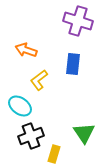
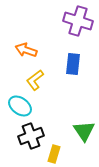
yellow L-shape: moved 4 px left
green triangle: moved 2 px up
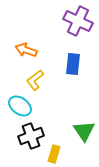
purple cross: rotated 8 degrees clockwise
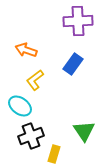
purple cross: rotated 28 degrees counterclockwise
blue rectangle: rotated 30 degrees clockwise
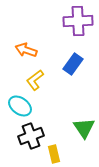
green triangle: moved 3 px up
yellow rectangle: rotated 30 degrees counterclockwise
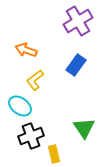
purple cross: rotated 28 degrees counterclockwise
blue rectangle: moved 3 px right, 1 px down
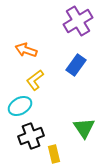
cyan ellipse: rotated 65 degrees counterclockwise
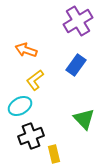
green triangle: moved 9 px up; rotated 10 degrees counterclockwise
